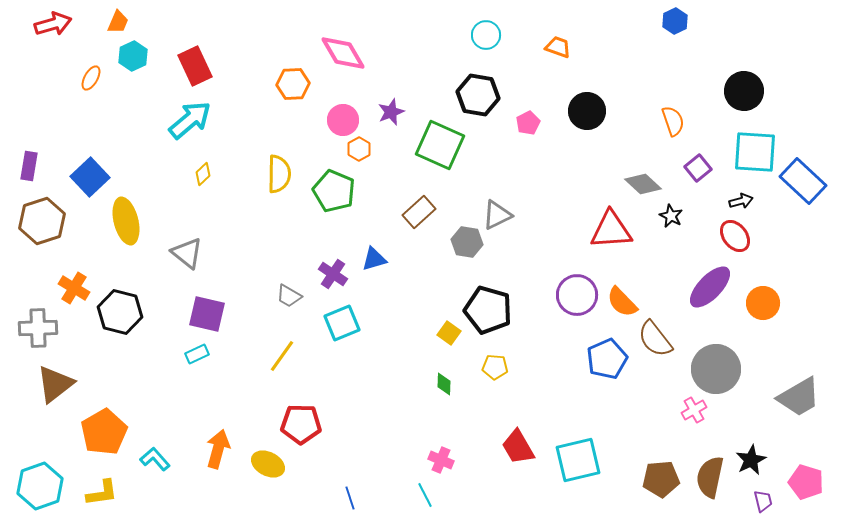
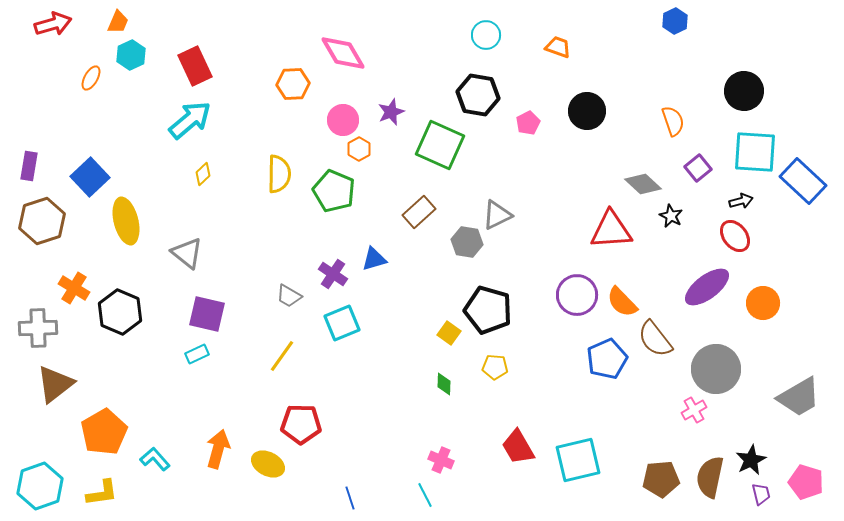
cyan hexagon at (133, 56): moved 2 px left, 1 px up
purple ellipse at (710, 287): moved 3 px left; rotated 9 degrees clockwise
black hexagon at (120, 312): rotated 9 degrees clockwise
purple trapezoid at (763, 501): moved 2 px left, 7 px up
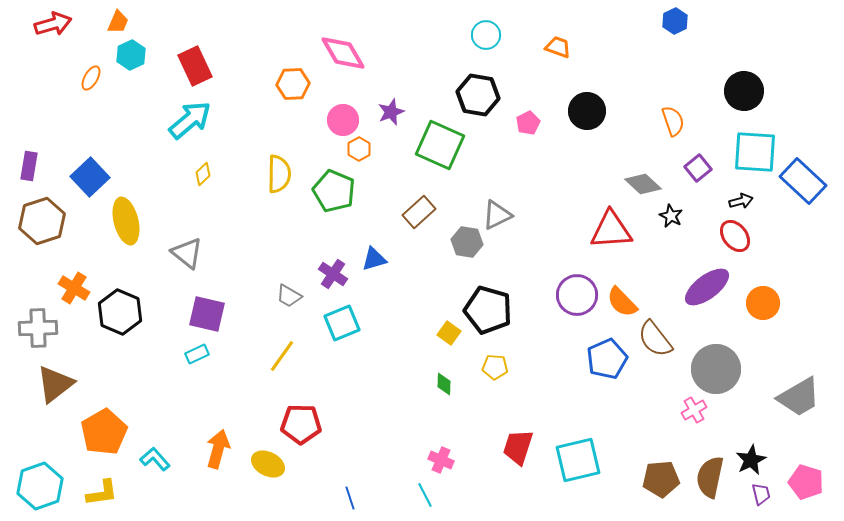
red trapezoid at (518, 447): rotated 48 degrees clockwise
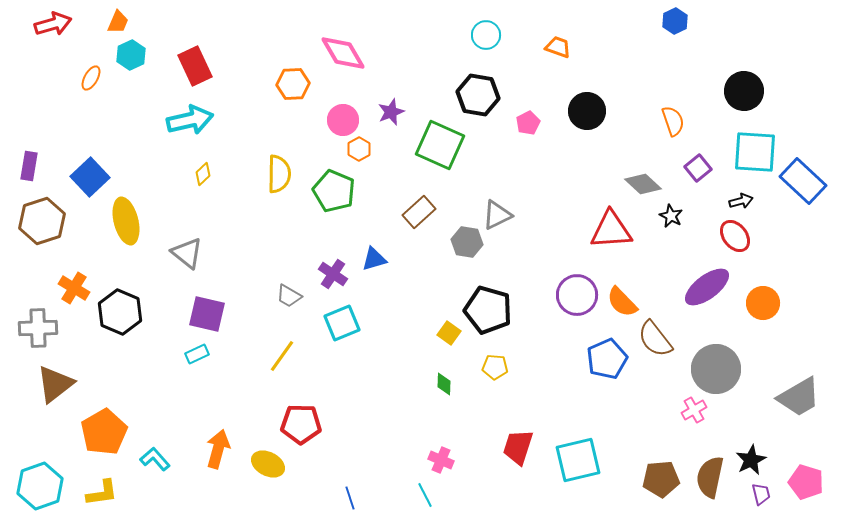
cyan arrow at (190, 120): rotated 27 degrees clockwise
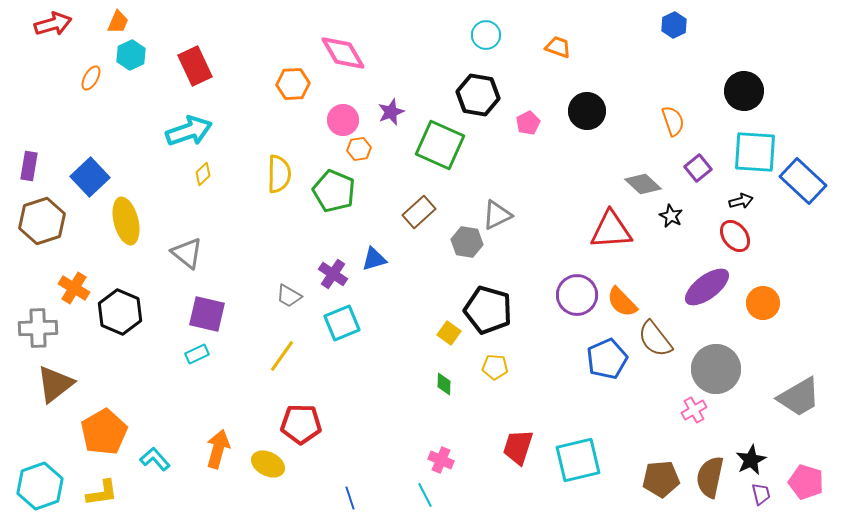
blue hexagon at (675, 21): moved 1 px left, 4 px down
cyan arrow at (190, 120): moved 1 px left, 11 px down; rotated 6 degrees counterclockwise
orange hexagon at (359, 149): rotated 20 degrees clockwise
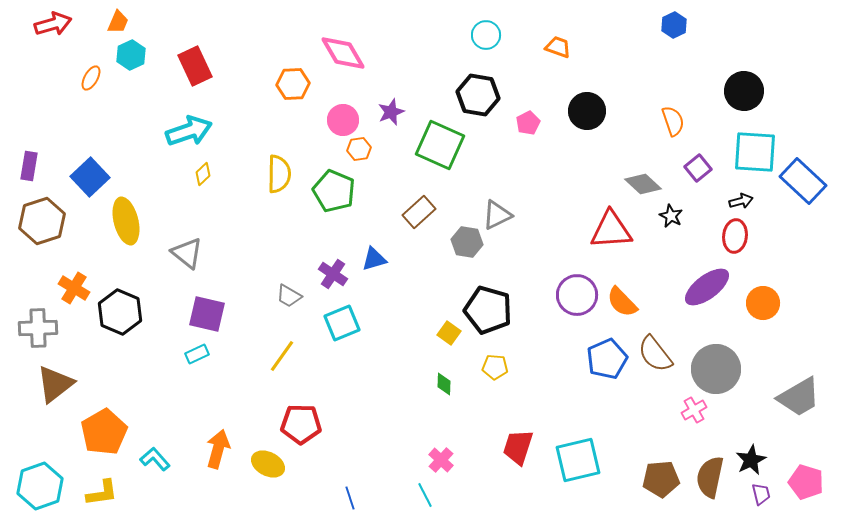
red ellipse at (735, 236): rotated 44 degrees clockwise
brown semicircle at (655, 339): moved 15 px down
pink cross at (441, 460): rotated 20 degrees clockwise
